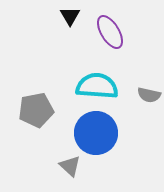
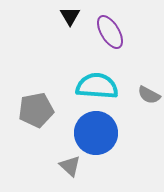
gray semicircle: rotated 15 degrees clockwise
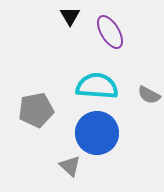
blue circle: moved 1 px right
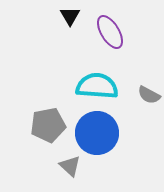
gray pentagon: moved 12 px right, 15 px down
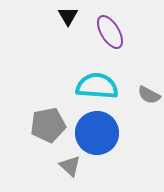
black triangle: moved 2 px left
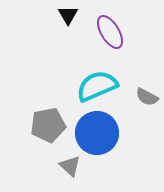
black triangle: moved 1 px up
cyan semicircle: rotated 27 degrees counterclockwise
gray semicircle: moved 2 px left, 2 px down
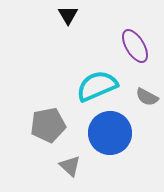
purple ellipse: moved 25 px right, 14 px down
blue circle: moved 13 px right
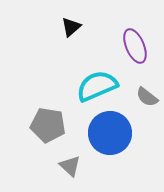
black triangle: moved 3 px right, 12 px down; rotated 20 degrees clockwise
purple ellipse: rotated 8 degrees clockwise
gray semicircle: rotated 10 degrees clockwise
gray pentagon: rotated 20 degrees clockwise
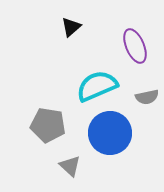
gray semicircle: rotated 50 degrees counterclockwise
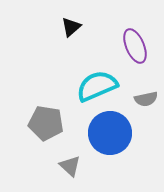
gray semicircle: moved 1 px left, 2 px down
gray pentagon: moved 2 px left, 2 px up
